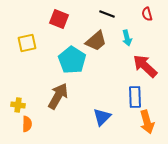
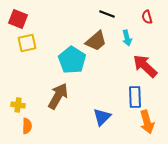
red semicircle: moved 3 px down
red square: moved 41 px left
orange semicircle: moved 2 px down
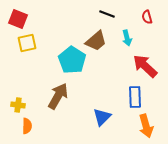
orange arrow: moved 1 px left, 4 px down
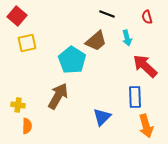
red square: moved 1 px left, 3 px up; rotated 18 degrees clockwise
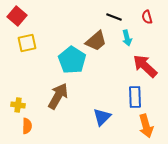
black line: moved 7 px right, 3 px down
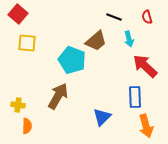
red square: moved 1 px right, 2 px up
cyan arrow: moved 2 px right, 1 px down
yellow square: rotated 18 degrees clockwise
cyan pentagon: rotated 12 degrees counterclockwise
